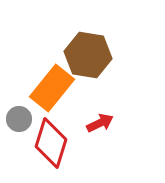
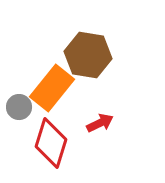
gray circle: moved 12 px up
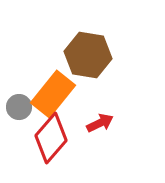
orange rectangle: moved 1 px right, 6 px down
red diamond: moved 5 px up; rotated 24 degrees clockwise
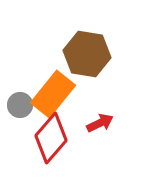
brown hexagon: moved 1 px left, 1 px up
gray circle: moved 1 px right, 2 px up
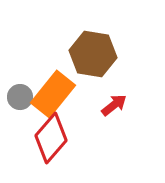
brown hexagon: moved 6 px right
gray circle: moved 8 px up
red arrow: moved 14 px right, 18 px up; rotated 12 degrees counterclockwise
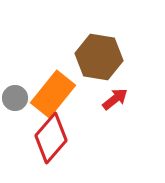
brown hexagon: moved 6 px right, 3 px down
gray circle: moved 5 px left, 1 px down
red arrow: moved 1 px right, 6 px up
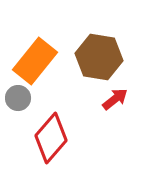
orange rectangle: moved 18 px left, 33 px up
gray circle: moved 3 px right
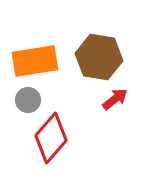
orange rectangle: rotated 42 degrees clockwise
gray circle: moved 10 px right, 2 px down
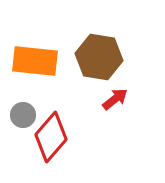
orange rectangle: rotated 15 degrees clockwise
gray circle: moved 5 px left, 15 px down
red diamond: moved 1 px up
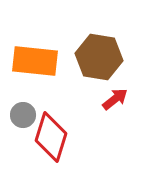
red diamond: rotated 24 degrees counterclockwise
